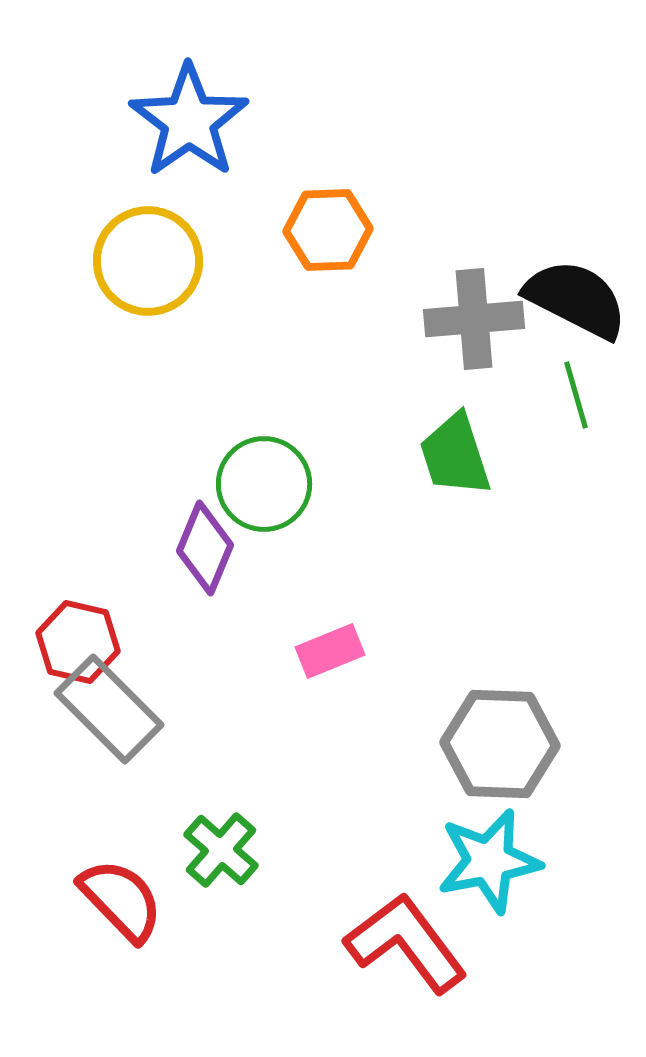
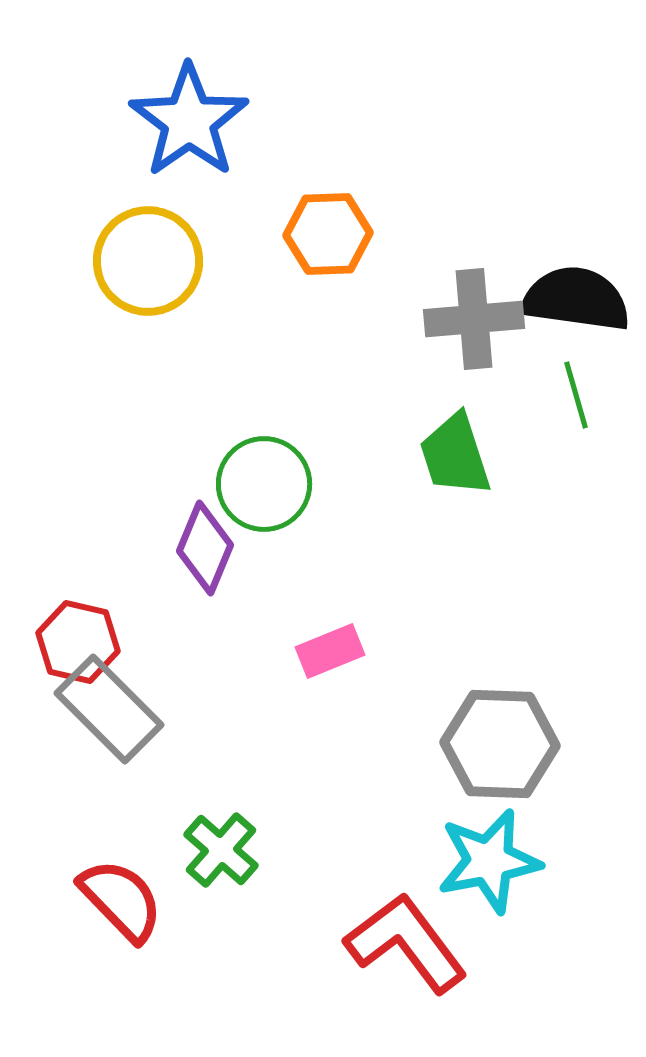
orange hexagon: moved 4 px down
black semicircle: rotated 19 degrees counterclockwise
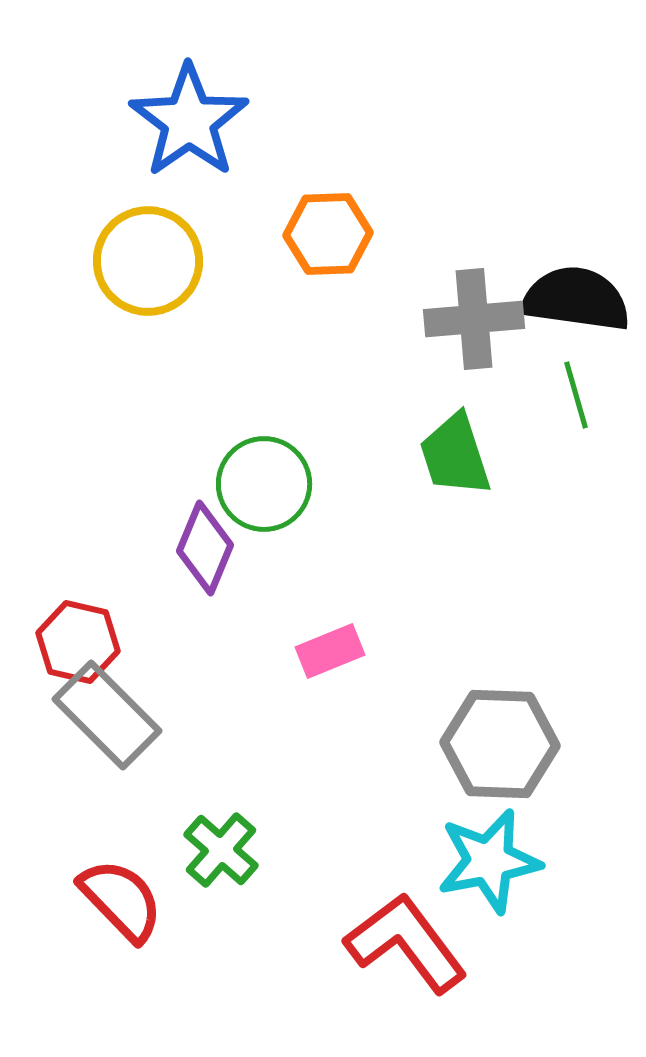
gray rectangle: moved 2 px left, 6 px down
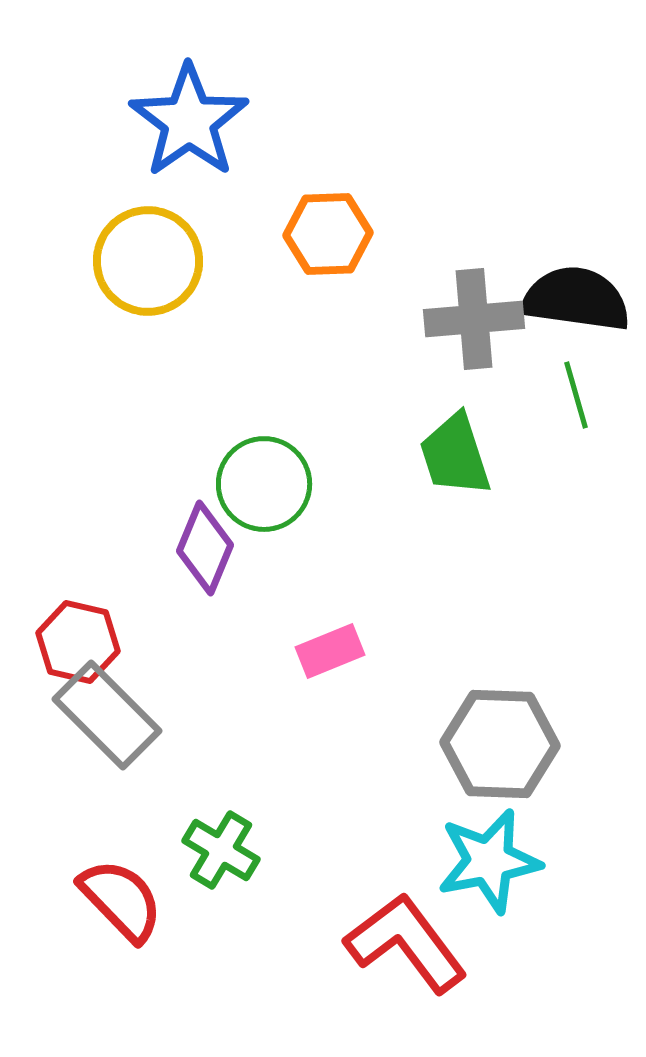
green cross: rotated 10 degrees counterclockwise
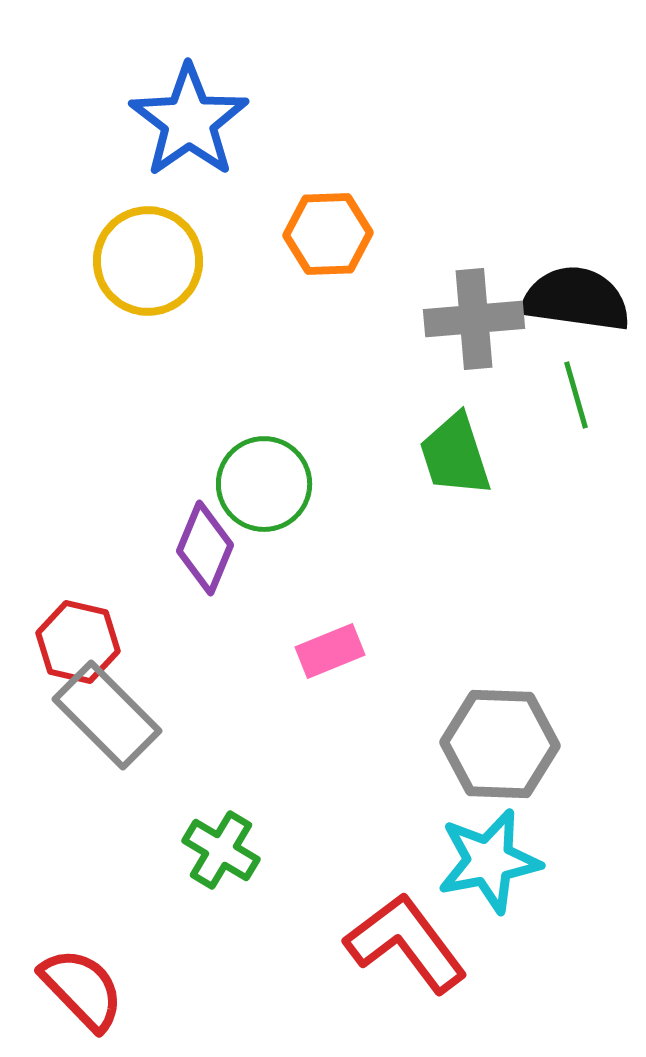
red semicircle: moved 39 px left, 89 px down
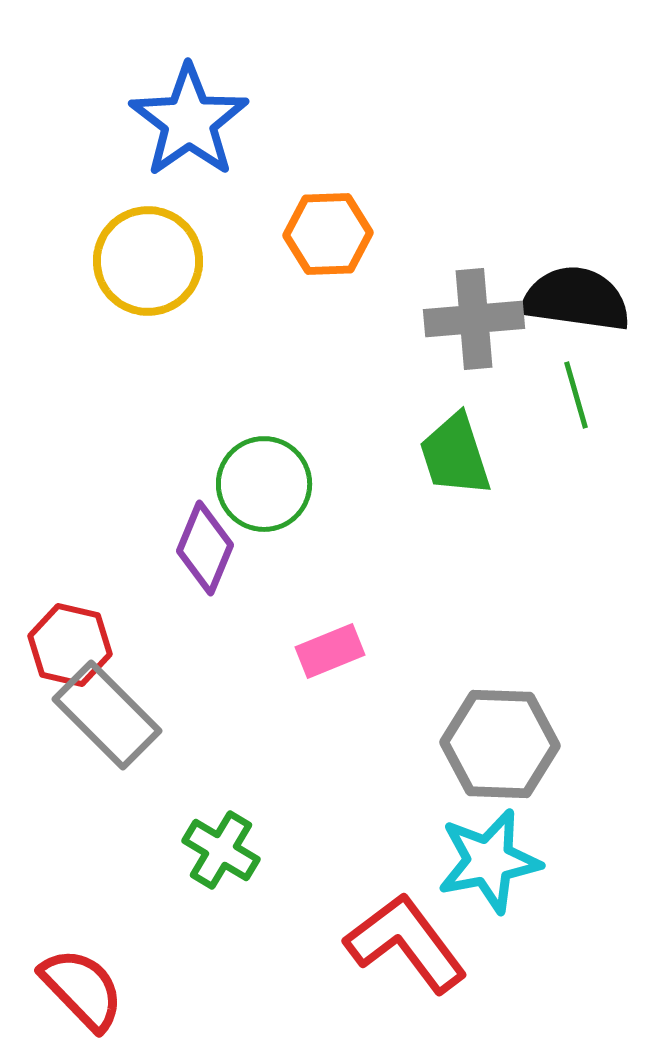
red hexagon: moved 8 px left, 3 px down
